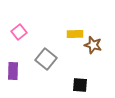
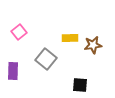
yellow rectangle: moved 5 px left, 4 px down
brown star: rotated 24 degrees counterclockwise
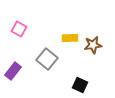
pink square: moved 3 px up; rotated 21 degrees counterclockwise
gray square: moved 1 px right
purple rectangle: rotated 36 degrees clockwise
black square: rotated 21 degrees clockwise
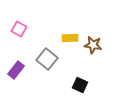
brown star: rotated 18 degrees clockwise
purple rectangle: moved 3 px right, 1 px up
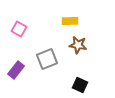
yellow rectangle: moved 17 px up
brown star: moved 15 px left
gray square: rotated 30 degrees clockwise
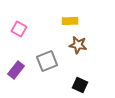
gray square: moved 2 px down
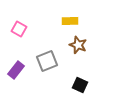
brown star: rotated 12 degrees clockwise
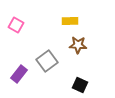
pink square: moved 3 px left, 4 px up
brown star: rotated 18 degrees counterclockwise
gray square: rotated 15 degrees counterclockwise
purple rectangle: moved 3 px right, 4 px down
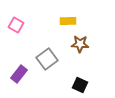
yellow rectangle: moved 2 px left
brown star: moved 2 px right, 1 px up
gray square: moved 2 px up
